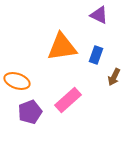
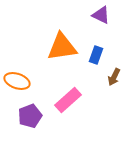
purple triangle: moved 2 px right
purple pentagon: moved 4 px down
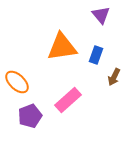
purple triangle: rotated 24 degrees clockwise
orange ellipse: moved 1 px down; rotated 25 degrees clockwise
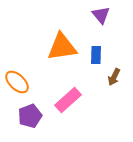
blue rectangle: rotated 18 degrees counterclockwise
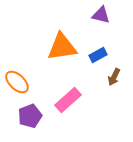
purple triangle: rotated 36 degrees counterclockwise
blue rectangle: moved 2 px right; rotated 60 degrees clockwise
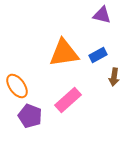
purple triangle: moved 1 px right
orange triangle: moved 2 px right, 6 px down
brown arrow: rotated 18 degrees counterclockwise
orange ellipse: moved 4 px down; rotated 10 degrees clockwise
purple pentagon: rotated 30 degrees counterclockwise
